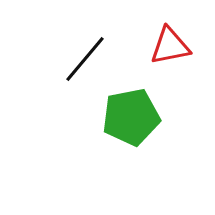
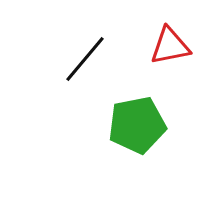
green pentagon: moved 6 px right, 8 px down
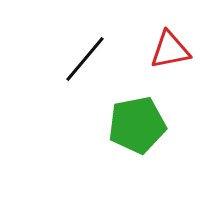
red triangle: moved 4 px down
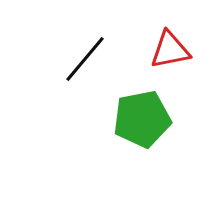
green pentagon: moved 5 px right, 6 px up
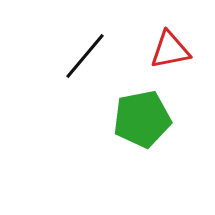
black line: moved 3 px up
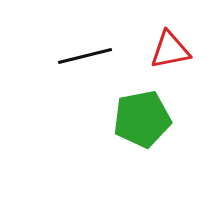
black line: rotated 36 degrees clockwise
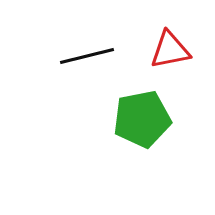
black line: moved 2 px right
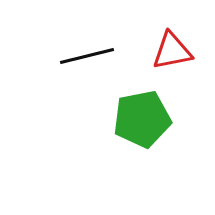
red triangle: moved 2 px right, 1 px down
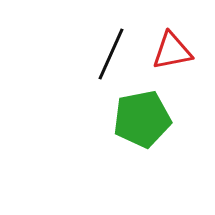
black line: moved 24 px right, 2 px up; rotated 52 degrees counterclockwise
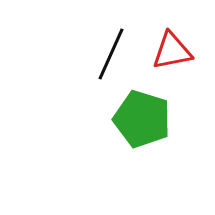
green pentagon: rotated 28 degrees clockwise
